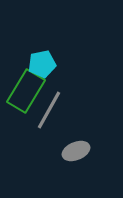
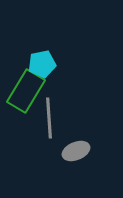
gray line: moved 8 px down; rotated 33 degrees counterclockwise
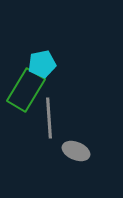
green rectangle: moved 1 px up
gray ellipse: rotated 44 degrees clockwise
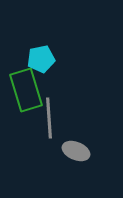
cyan pentagon: moved 1 px left, 5 px up
green rectangle: rotated 48 degrees counterclockwise
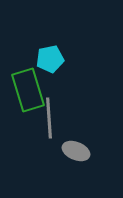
cyan pentagon: moved 9 px right
green rectangle: moved 2 px right
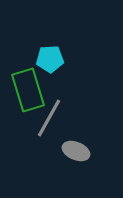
cyan pentagon: rotated 8 degrees clockwise
gray line: rotated 33 degrees clockwise
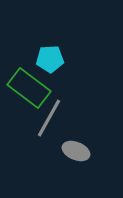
green rectangle: moved 1 px right, 2 px up; rotated 36 degrees counterclockwise
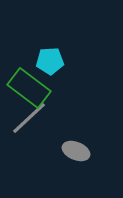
cyan pentagon: moved 2 px down
gray line: moved 20 px left; rotated 18 degrees clockwise
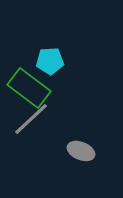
gray line: moved 2 px right, 1 px down
gray ellipse: moved 5 px right
